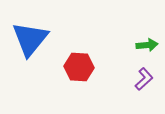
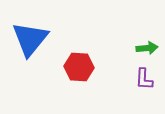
green arrow: moved 3 px down
purple L-shape: rotated 135 degrees clockwise
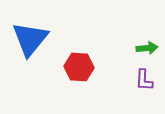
purple L-shape: moved 1 px down
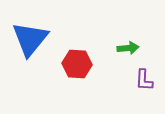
green arrow: moved 19 px left
red hexagon: moved 2 px left, 3 px up
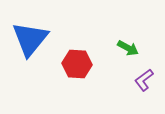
green arrow: rotated 35 degrees clockwise
purple L-shape: rotated 50 degrees clockwise
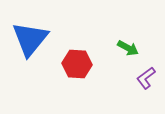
purple L-shape: moved 2 px right, 2 px up
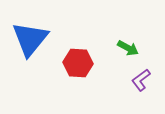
red hexagon: moved 1 px right, 1 px up
purple L-shape: moved 5 px left, 2 px down
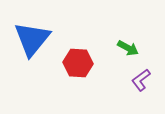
blue triangle: moved 2 px right
